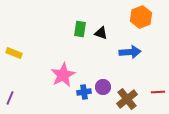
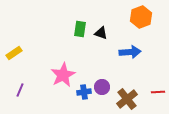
yellow rectangle: rotated 56 degrees counterclockwise
purple circle: moved 1 px left
purple line: moved 10 px right, 8 px up
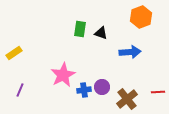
blue cross: moved 2 px up
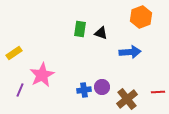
pink star: moved 21 px left
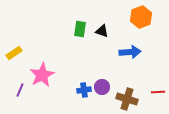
black triangle: moved 1 px right, 2 px up
brown cross: rotated 35 degrees counterclockwise
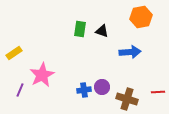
orange hexagon: rotated 10 degrees clockwise
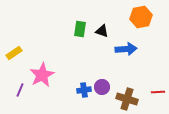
blue arrow: moved 4 px left, 3 px up
